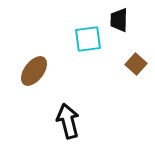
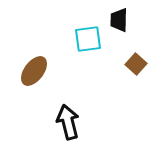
black arrow: moved 1 px down
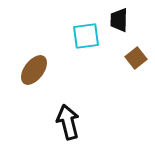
cyan square: moved 2 px left, 3 px up
brown square: moved 6 px up; rotated 10 degrees clockwise
brown ellipse: moved 1 px up
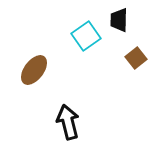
cyan square: rotated 28 degrees counterclockwise
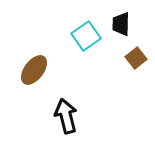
black trapezoid: moved 2 px right, 4 px down
black arrow: moved 2 px left, 6 px up
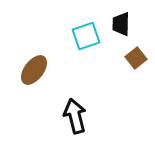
cyan square: rotated 16 degrees clockwise
black arrow: moved 9 px right
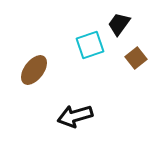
black trapezoid: moved 2 px left; rotated 35 degrees clockwise
cyan square: moved 4 px right, 9 px down
black arrow: rotated 92 degrees counterclockwise
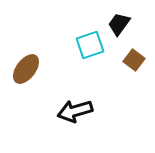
brown square: moved 2 px left, 2 px down; rotated 15 degrees counterclockwise
brown ellipse: moved 8 px left, 1 px up
black arrow: moved 5 px up
